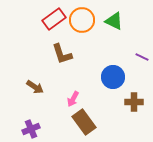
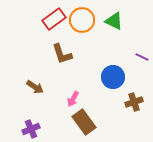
brown cross: rotated 18 degrees counterclockwise
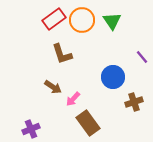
green triangle: moved 2 px left; rotated 30 degrees clockwise
purple line: rotated 24 degrees clockwise
brown arrow: moved 18 px right
pink arrow: rotated 14 degrees clockwise
brown rectangle: moved 4 px right, 1 px down
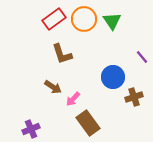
orange circle: moved 2 px right, 1 px up
brown cross: moved 5 px up
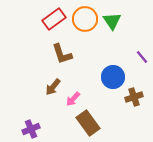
orange circle: moved 1 px right
brown arrow: rotated 96 degrees clockwise
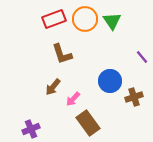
red rectangle: rotated 15 degrees clockwise
blue circle: moved 3 px left, 4 px down
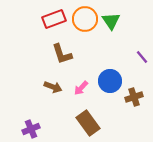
green triangle: moved 1 px left
brown arrow: rotated 108 degrees counterclockwise
pink arrow: moved 8 px right, 11 px up
